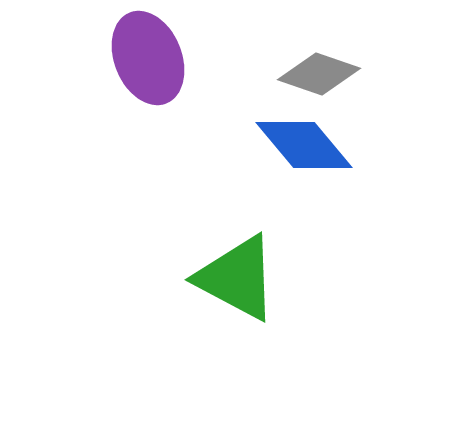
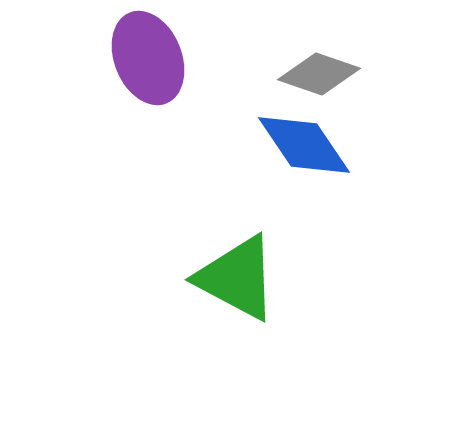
blue diamond: rotated 6 degrees clockwise
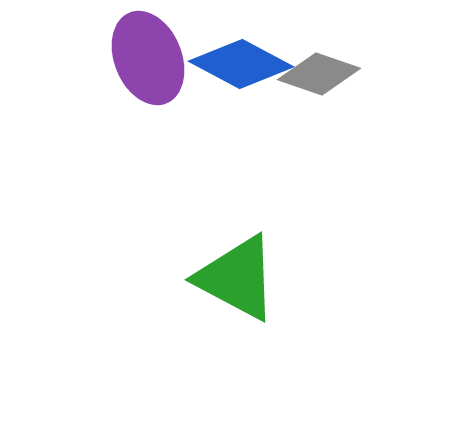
blue diamond: moved 63 px left, 81 px up; rotated 28 degrees counterclockwise
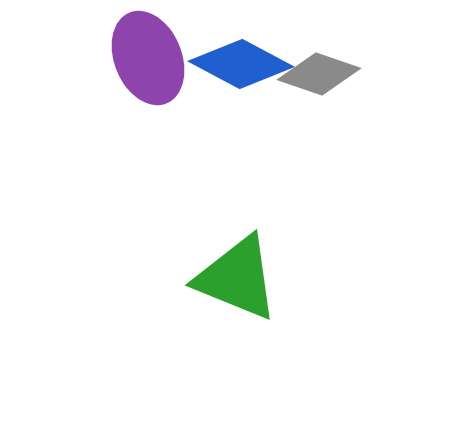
green triangle: rotated 6 degrees counterclockwise
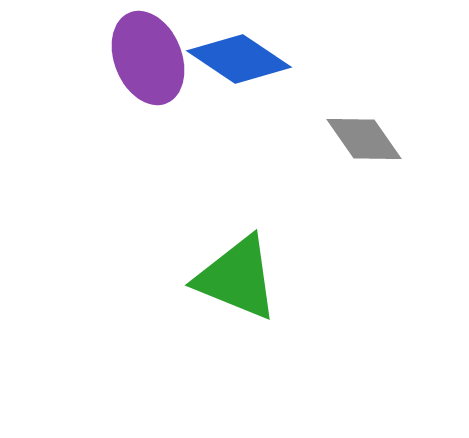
blue diamond: moved 2 px left, 5 px up; rotated 6 degrees clockwise
gray diamond: moved 45 px right, 65 px down; rotated 36 degrees clockwise
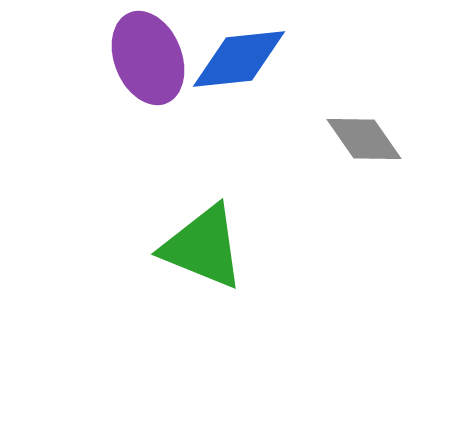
blue diamond: rotated 40 degrees counterclockwise
green triangle: moved 34 px left, 31 px up
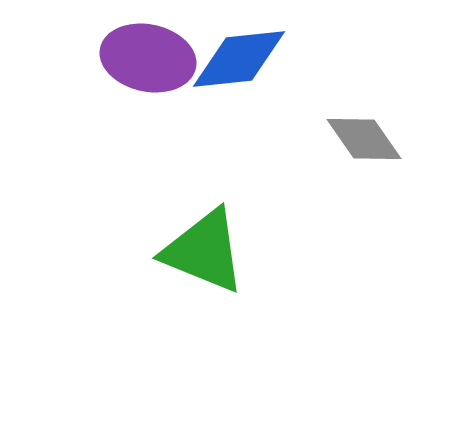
purple ellipse: rotated 56 degrees counterclockwise
green triangle: moved 1 px right, 4 px down
